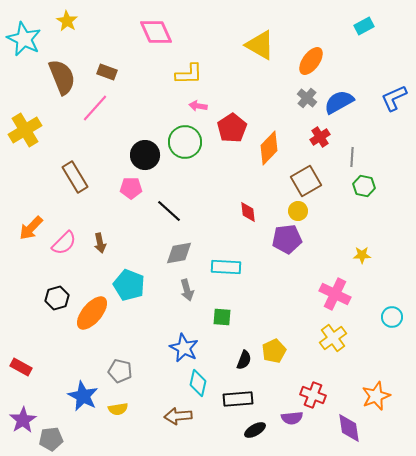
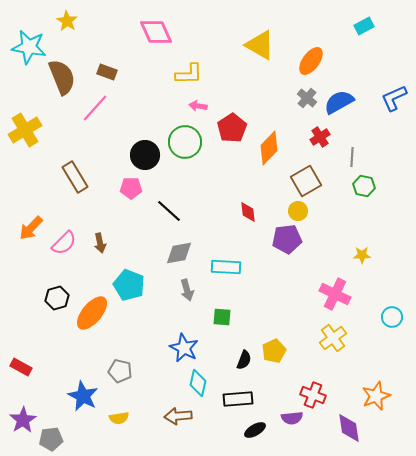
cyan star at (24, 39): moved 5 px right, 8 px down; rotated 16 degrees counterclockwise
yellow semicircle at (118, 409): moved 1 px right, 9 px down
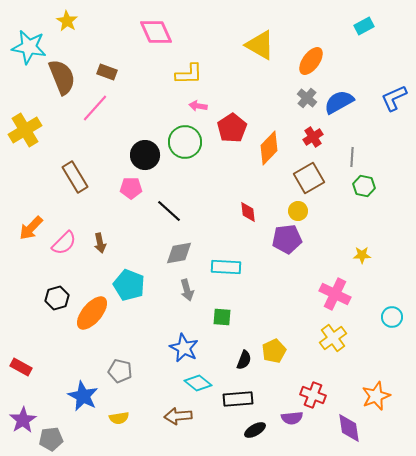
red cross at (320, 137): moved 7 px left
brown square at (306, 181): moved 3 px right, 3 px up
cyan diamond at (198, 383): rotated 64 degrees counterclockwise
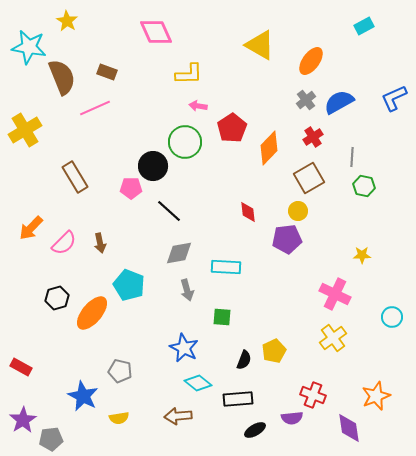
gray cross at (307, 98): moved 1 px left, 2 px down; rotated 12 degrees clockwise
pink line at (95, 108): rotated 24 degrees clockwise
black circle at (145, 155): moved 8 px right, 11 px down
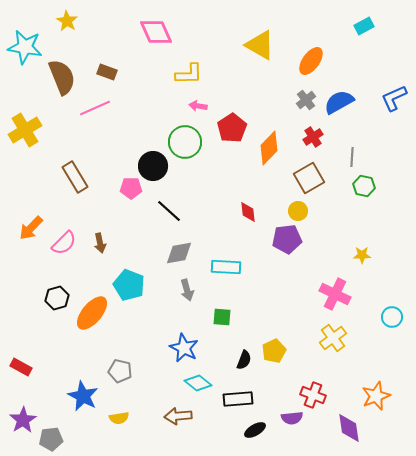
cyan star at (29, 47): moved 4 px left
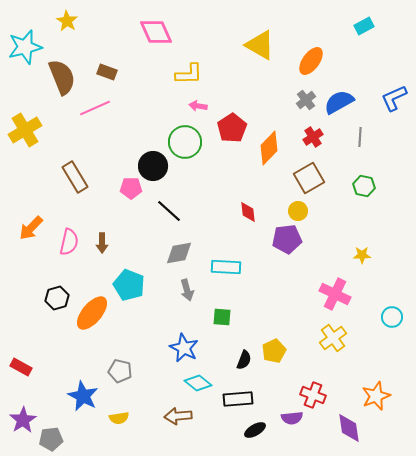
cyan star at (25, 47): rotated 24 degrees counterclockwise
gray line at (352, 157): moved 8 px right, 20 px up
pink semicircle at (64, 243): moved 5 px right, 1 px up; rotated 32 degrees counterclockwise
brown arrow at (100, 243): moved 2 px right; rotated 12 degrees clockwise
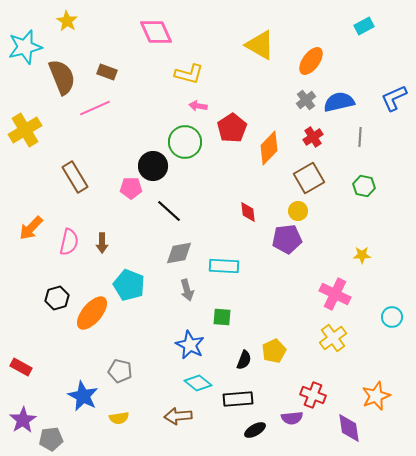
yellow L-shape at (189, 74): rotated 16 degrees clockwise
blue semicircle at (339, 102): rotated 16 degrees clockwise
cyan rectangle at (226, 267): moved 2 px left, 1 px up
blue star at (184, 348): moved 6 px right, 3 px up
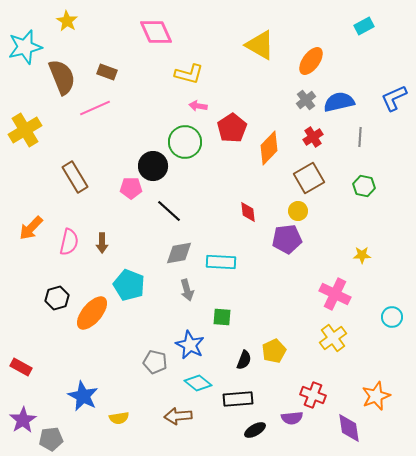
cyan rectangle at (224, 266): moved 3 px left, 4 px up
gray pentagon at (120, 371): moved 35 px right, 9 px up
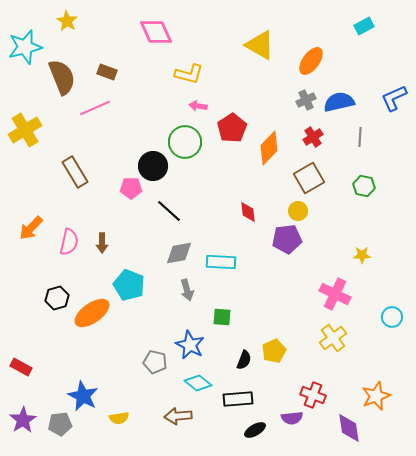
gray cross at (306, 100): rotated 12 degrees clockwise
brown rectangle at (75, 177): moved 5 px up
orange ellipse at (92, 313): rotated 15 degrees clockwise
gray pentagon at (51, 439): moved 9 px right, 15 px up
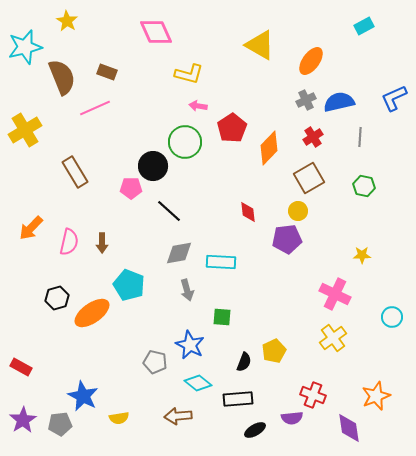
black semicircle at (244, 360): moved 2 px down
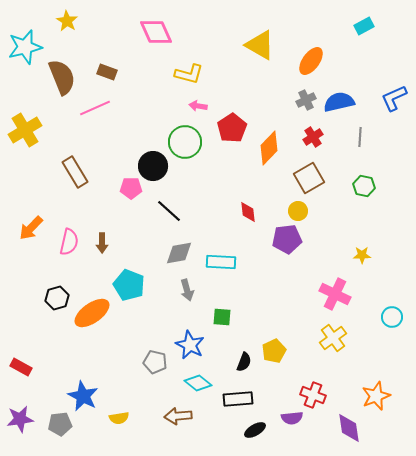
purple star at (23, 420): moved 3 px left, 1 px up; rotated 24 degrees clockwise
